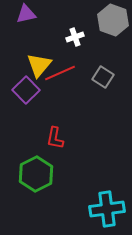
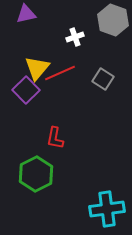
yellow triangle: moved 2 px left, 3 px down
gray square: moved 2 px down
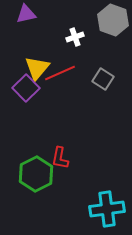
purple square: moved 2 px up
red L-shape: moved 5 px right, 20 px down
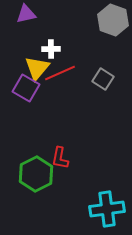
white cross: moved 24 px left, 12 px down; rotated 18 degrees clockwise
purple square: rotated 16 degrees counterclockwise
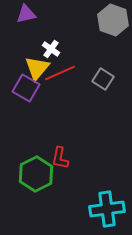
white cross: rotated 36 degrees clockwise
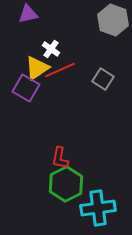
purple triangle: moved 2 px right
yellow triangle: rotated 16 degrees clockwise
red line: moved 3 px up
green hexagon: moved 30 px right, 10 px down
cyan cross: moved 9 px left, 1 px up
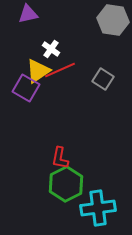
gray hexagon: rotated 12 degrees counterclockwise
yellow triangle: moved 1 px right, 3 px down
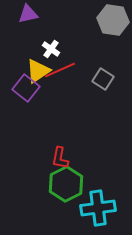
purple square: rotated 8 degrees clockwise
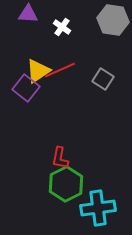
purple triangle: rotated 15 degrees clockwise
white cross: moved 11 px right, 22 px up
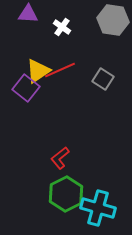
red L-shape: rotated 40 degrees clockwise
green hexagon: moved 10 px down
cyan cross: rotated 24 degrees clockwise
